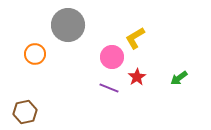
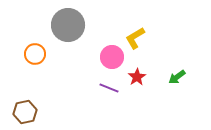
green arrow: moved 2 px left, 1 px up
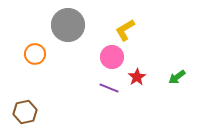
yellow L-shape: moved 10 px left, 8 px up
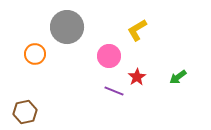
gray circle: moved 1 px left, 2 px down
yellow L-shape: moved 12 px right
pink circle: moved 3 px left, 1 px up
green arrow: moved 1 px right
purple line: moved 5 px right, 3 px down
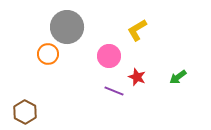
orange circle: moved 13 px right
red star: rotated 18 degrees counterclockwise
brown hexagon: rotated 20 degrees counterclockwise
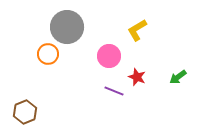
brown hexagon: rotated 10 degrees clockwise
